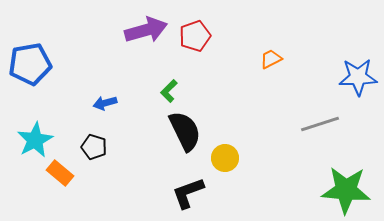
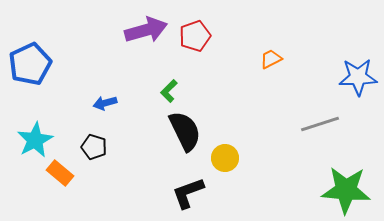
blue pentagon: rotated 15 degrees counterclockwise
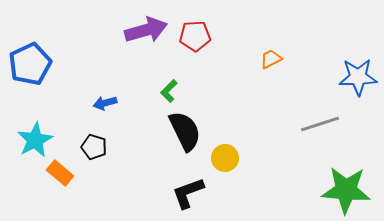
red pentagon: rotated 16 degrees clockwise
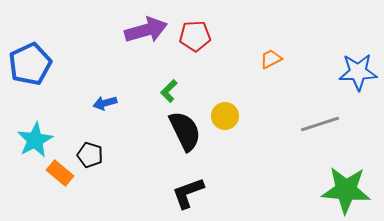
blue star: moved 5 px up
black pentagon: moved 4 px left, 8 px down
yellow circle: moved 42 px up
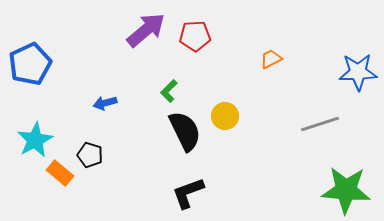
purple arrow: rotated 24 degrees counterclockwise
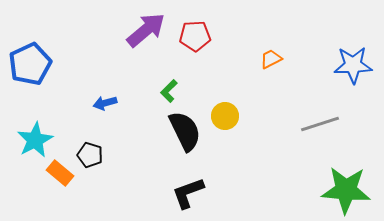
blue star: moved 5 px left, 7 px up
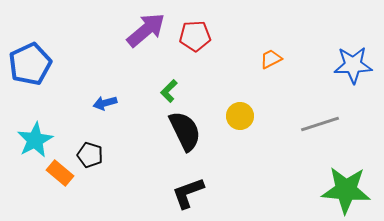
yellow circle: moved 15 px right
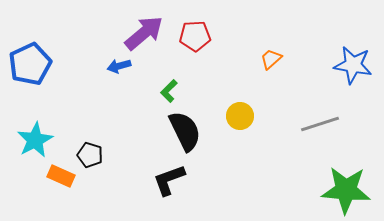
purple arrow: moved 2 px left, 3 px down
orange trapezoid: rotated 15 degrees counterclockwise
blue star: rotated 12 degrees clockwise
blue arrow: moved 14 px right, 37 px up
orange rectangle: moved 1 px right, 3 px down; rotated 16 degrees counterclockwise
black L-shape: moved 19 px left, 13 px up
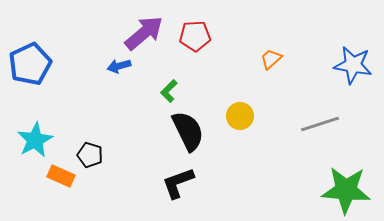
black semicircle: moved 3 px right
black L-shape: moved 9 px right, 3 px down
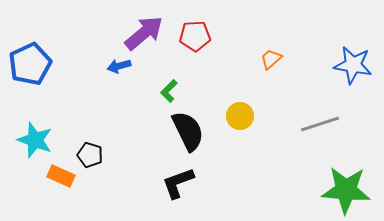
cyan star: rotated 24 degrees counterclockwise
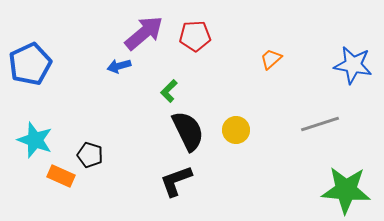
yellow circle: moved 4 px left, 14 px down
black L-shape: moved 2 px left, 2 px up
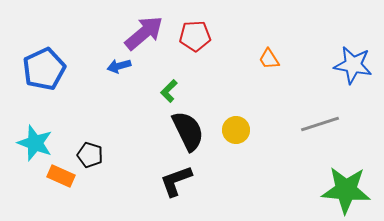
orange trapezoid: moved 2 px left; rotated 80 degrees counterclockwise
blue pentagon: moved 14 px right, 5 px down
cyan star: moved 3 px down
